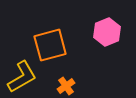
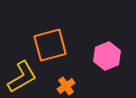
pink hexagon: moved 24 px down
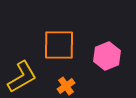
orange square: moved 9 px right; rotated 16 degrees clockwise
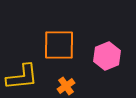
yellow L-shape: rotated 24 degrees clockwise
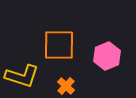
yellow L-shape: moved 1 px up; rotated 24 degrees clockwise
orange cross: rotated 12 degrees counterclockwise
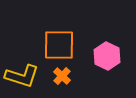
pink hexagon: rotated 12 degrees counterclockwise
orange cross: moved 4 px left, 10 px up
